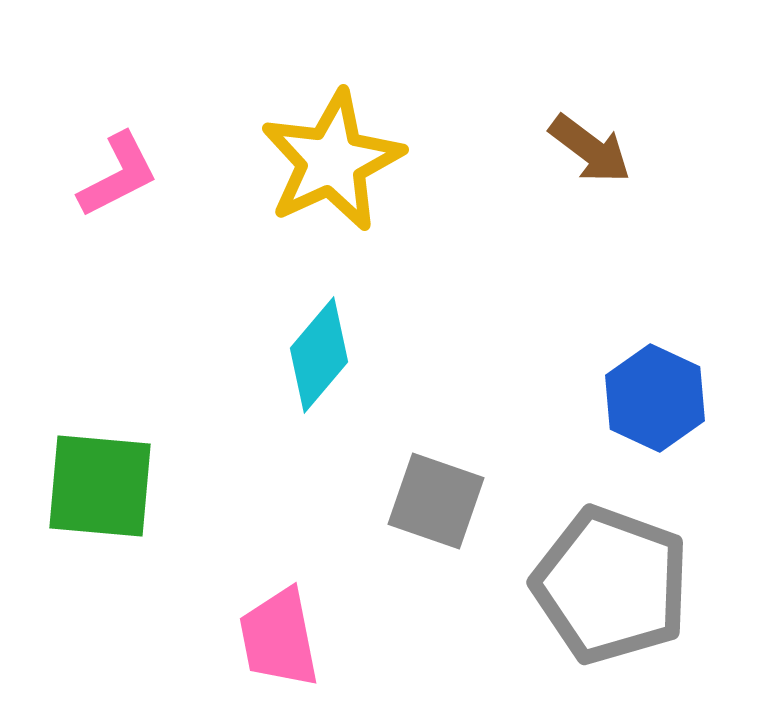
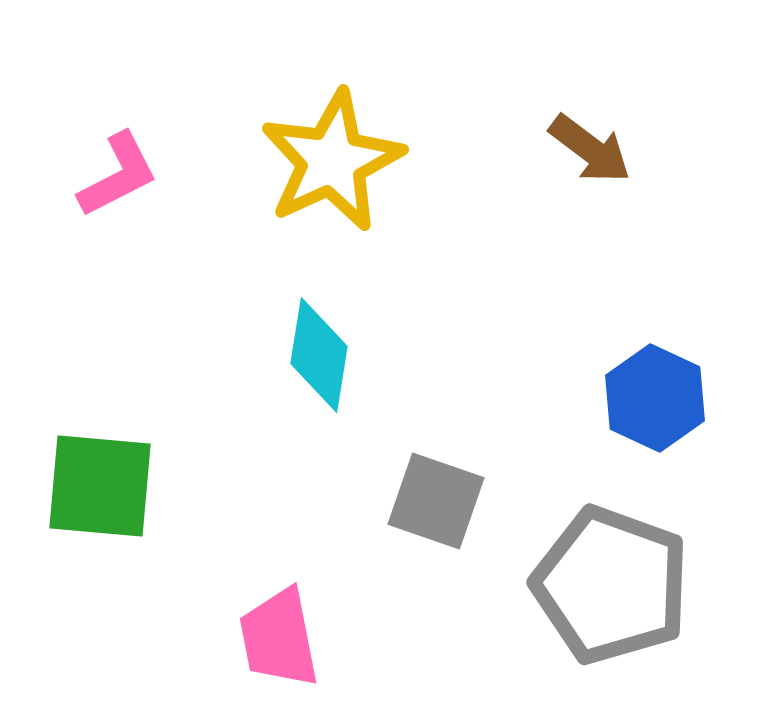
cyan diamond: rotated 31 degrees counterclockwise
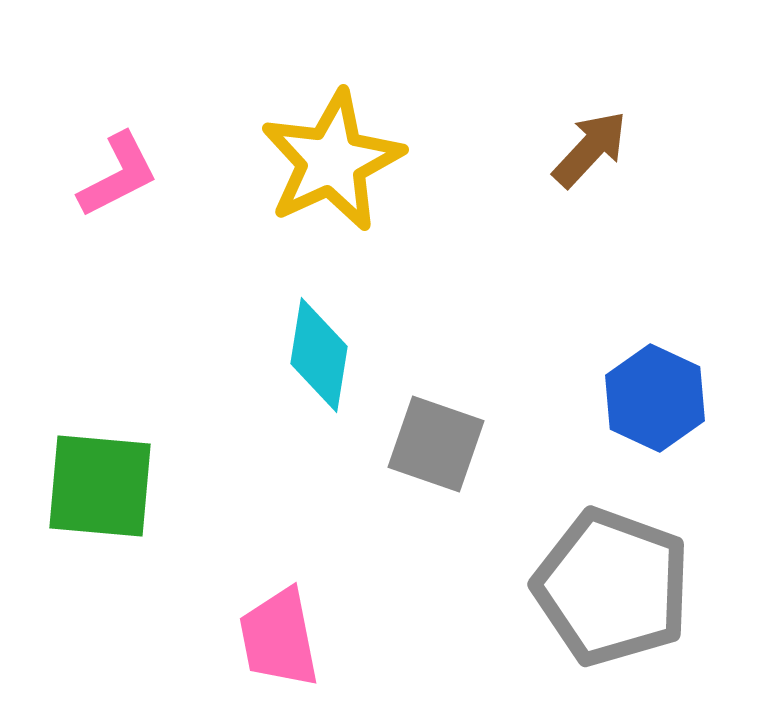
brown arrow: rotated 84 degrees counterclockwise
gray square: moved 57 px up
gray pentagon: moved 1 px right, 2 px down
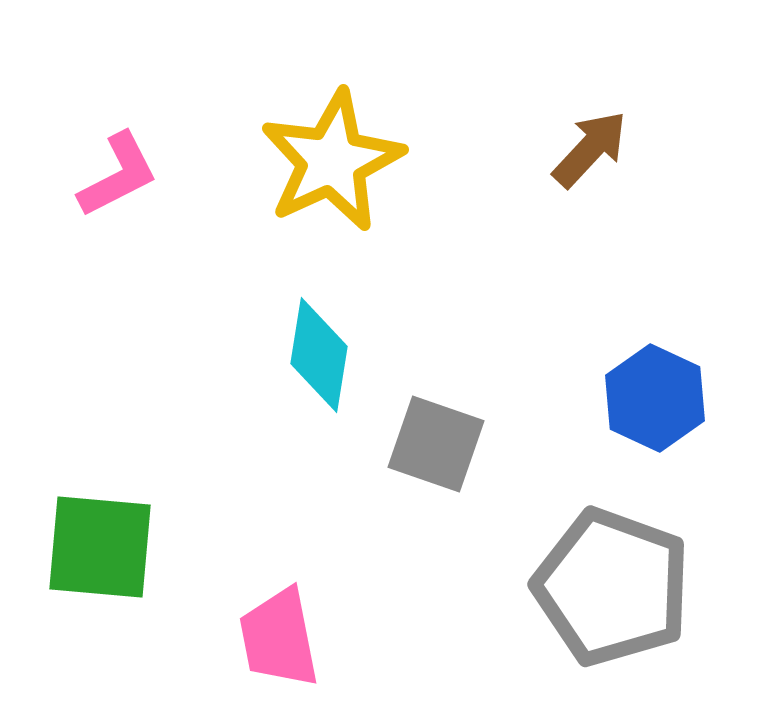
green square: moved 61 px down
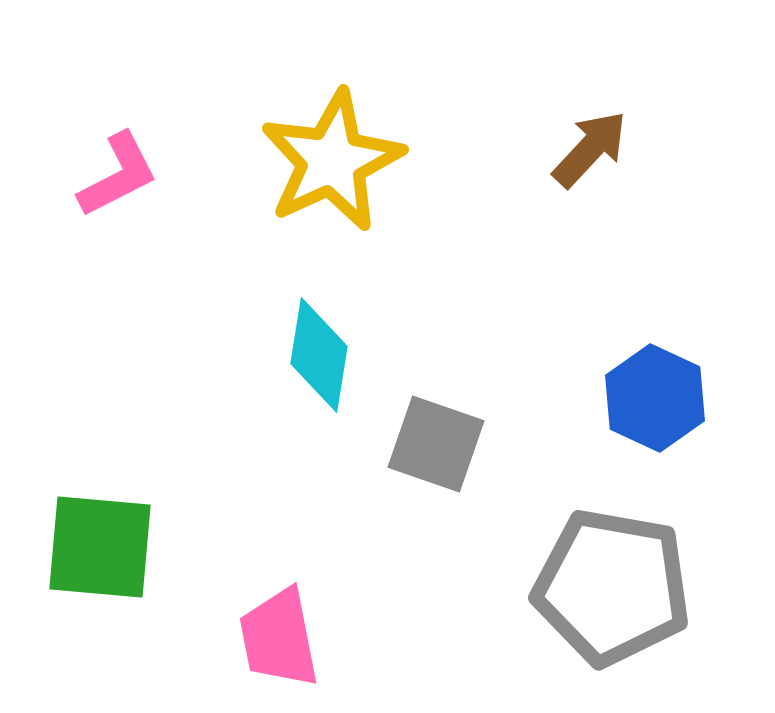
gray pentagon: rotated 10 degrees counterclockwise
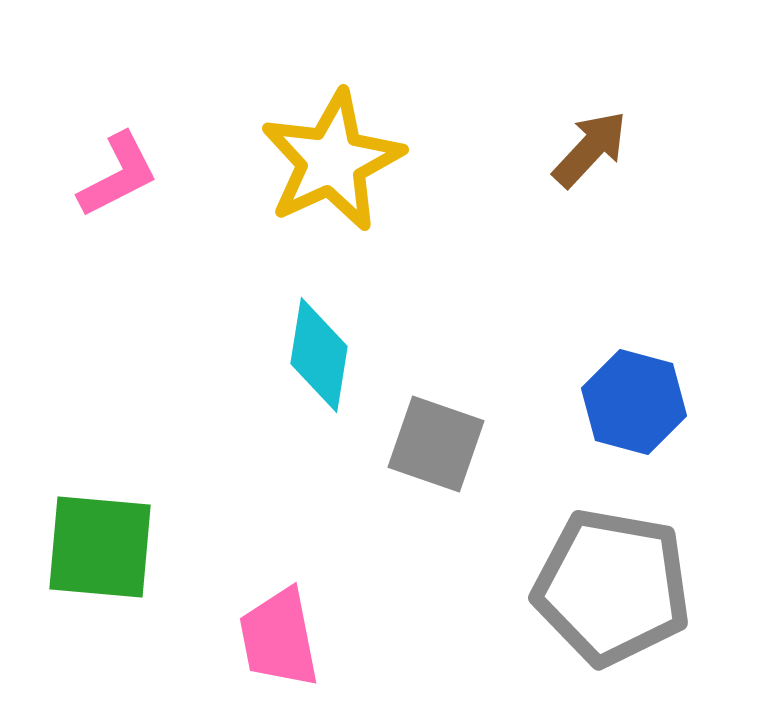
blue hexagon: moved 21 px left, 4 px down; rotated 10 degrees counterclockwise
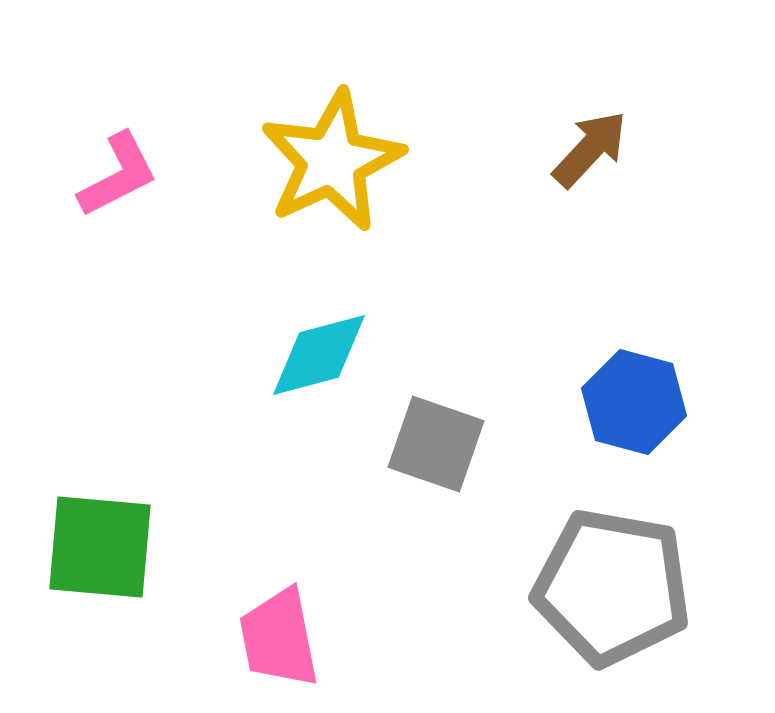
cyan diamond: rotated 66 degrees clockwise
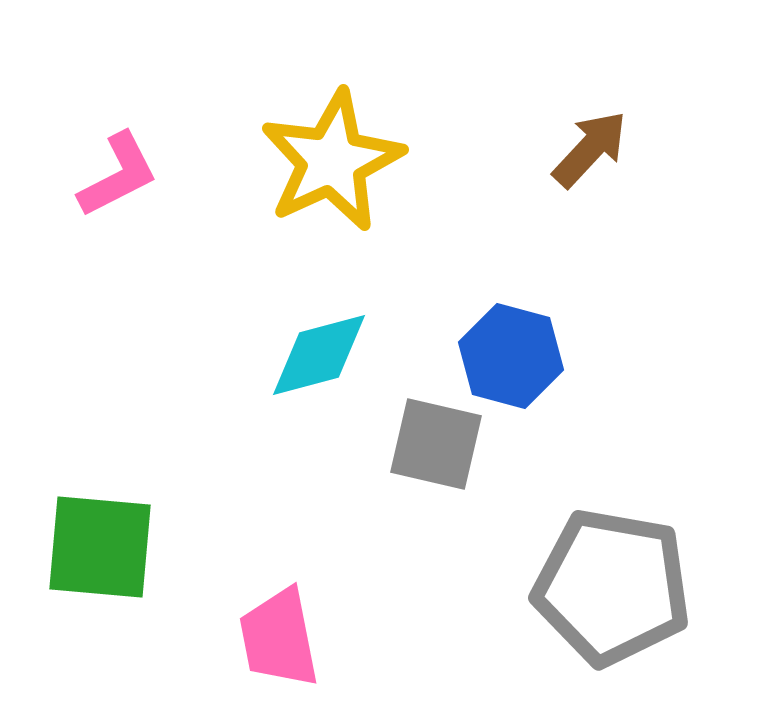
blue hexagon: moved 123 px left, 46 px up
gray square: rotated 6 degrees counterclockwise
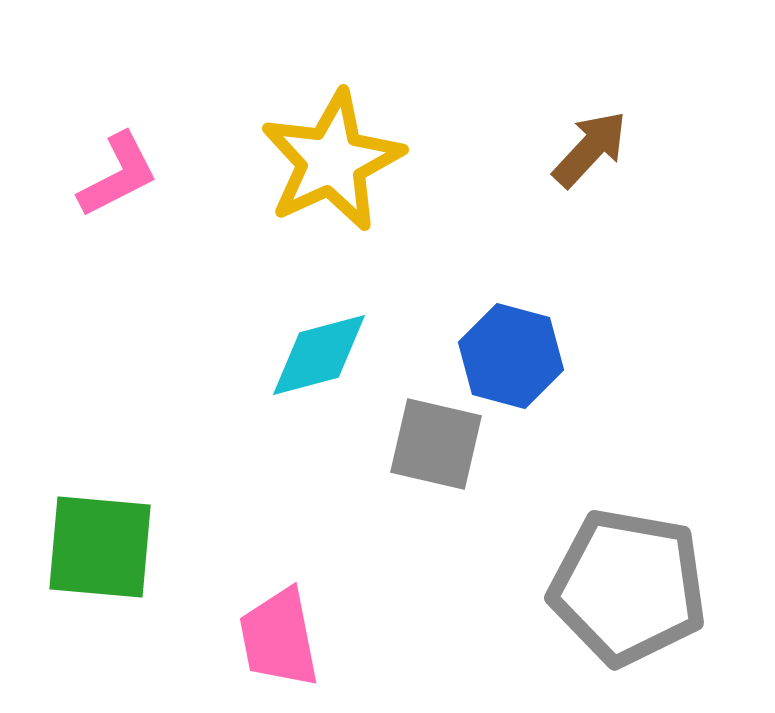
gray pentagon: moved 16 px right
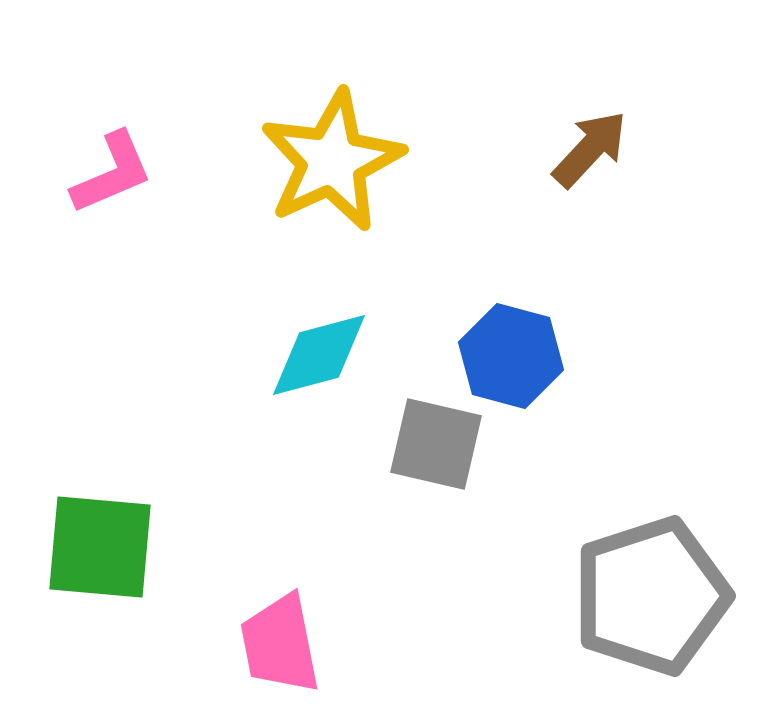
pink L-shape: moved 6 px left, 2 px up; rotated 4 degrees clockwise
gray pentagon: moved 23 px right, 9 px down; rotated 28 degrees counterclockwise
pink trapezoid: moved 1 px right, 6 px down
